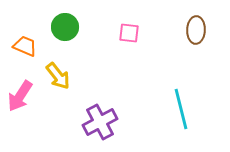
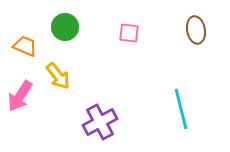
brown ellipse: rotated 12 degrees counterclockwise
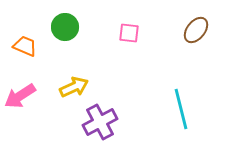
brown ellipse: rotated 48 degrees clockwise
yellow arrow: moved 16 px right, 11 px down; rotated 76 degrees counterclockwise
pink arrow: rotated 24 degrees clockwise
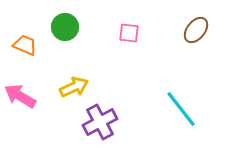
orange trapezoid: moved 1 px up
pink arrow: rotated 64 degrees clockwise
cyan line: rotated 24 degrees counterclockwise
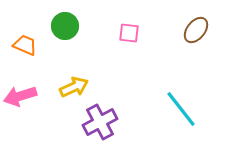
green circle: moved 1 px up
pink arrow: rotated 48 degrees counterclockwise
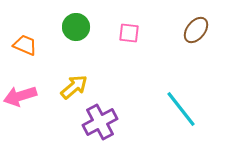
green circle: moved 11 px right, 1 px down
yellow arrow: rotated 16 degrees counterclockwise
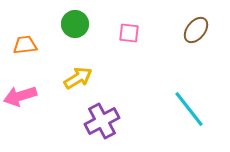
green circle: moved 1 px left, 3 px up
orange trapezoid: rotated 30 degrees counterclockwise
yellow arrow: moved 4 px right, 9 px up; rotated 8 degrees clockwise
cyan line: moved 8 px right
purple cross: moved 2 px right, 1 px up
